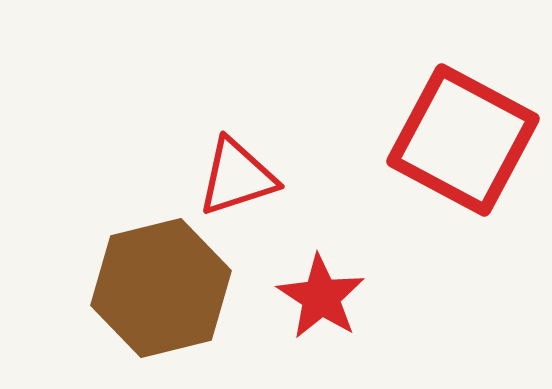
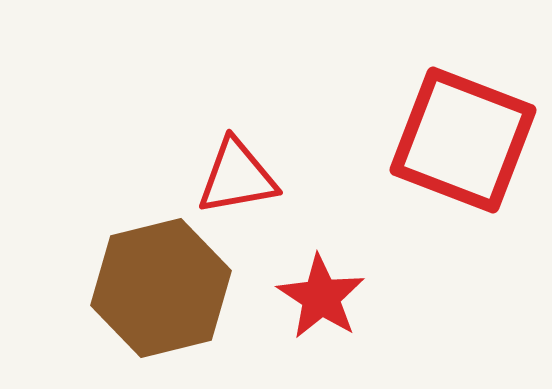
red square: rotated 7 degrees counterclockwise
red triangle: rotated 8 degrees clockwise
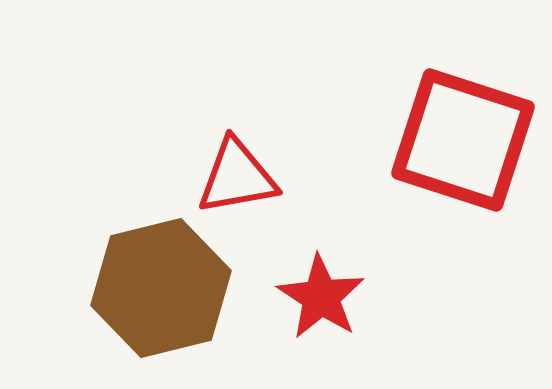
red square: rotated 3 degrees counterclockwise
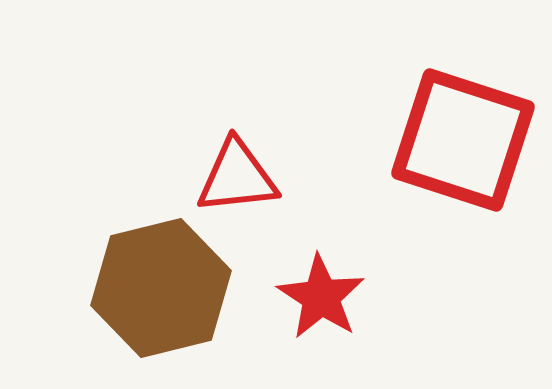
red triangle: rotated 4 degrees clockwise
